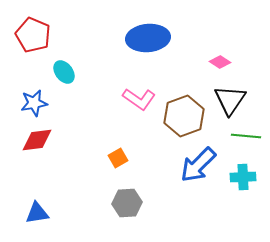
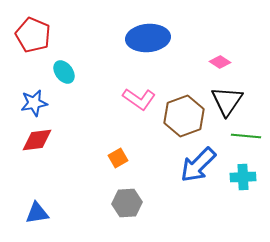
black triangle: moved 3 px left, 1 px down
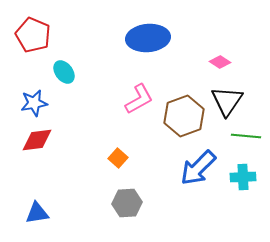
pink L-shape: rotated 64 degrees counterclockwise
orange square: rotated 18 degrees counterclockwise
blue arrow: moved 3 px down
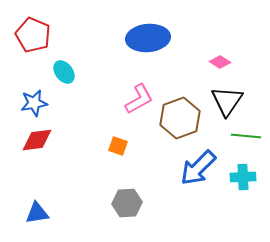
brown hexagon: moved 4 px left, 2 px down
orange square: moved 12 px up; rotated 24 degrees counterclockwise
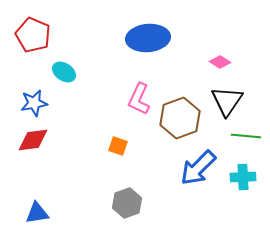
cyan ellipse: rotated 20 degrees counterclockwise
pink L-shape: rotated 144 degrees clockwise
red diamond: moved 4 px left
gray hexagon: rotated 16 degrees counterclockwise
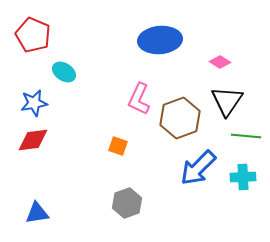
blue ellipse: moved 12 px right, 2 px down
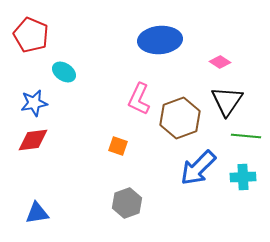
red pentagon: moved 2 px left
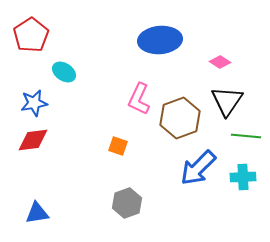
red pentagon: rotated 16 degrees clockwise
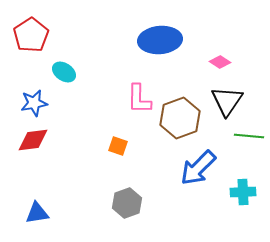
pink L-shape: rotated 24 degrees counterclockwise
green line: moved 3 px right
cyan cross: moved 15 px down
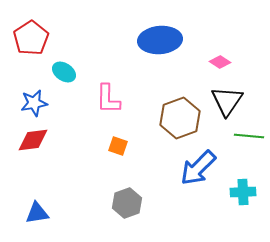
red pentagon: moved 3 px down
pink L-shape: moved 31 px left
